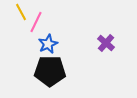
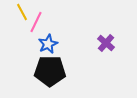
yellow line: moved 1 px right
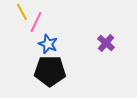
blue star: rotated 24 degrees counterclockwise
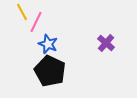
black pentagon: rotated 24 degrees clockwise
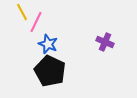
purple cross: moved 1 px left, 1 px up; rotated 18 degrees counterclockwise
